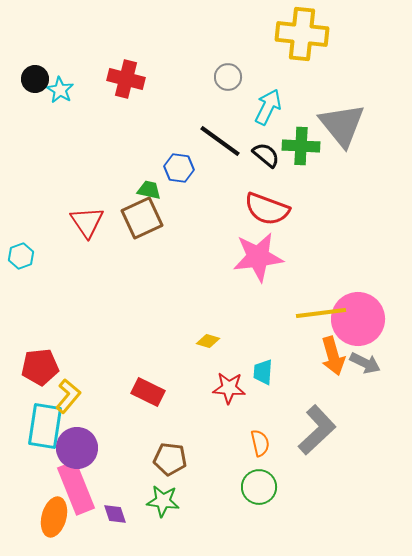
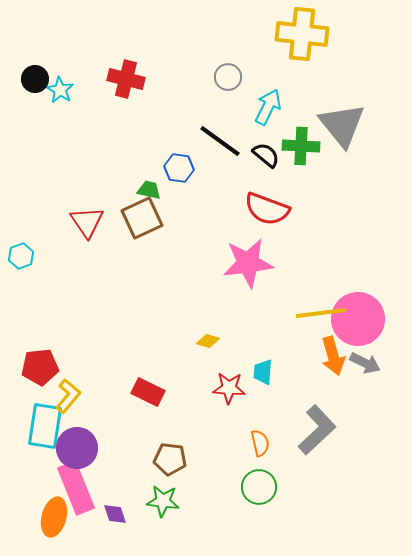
pink star: moved 10 px left, 6 px down
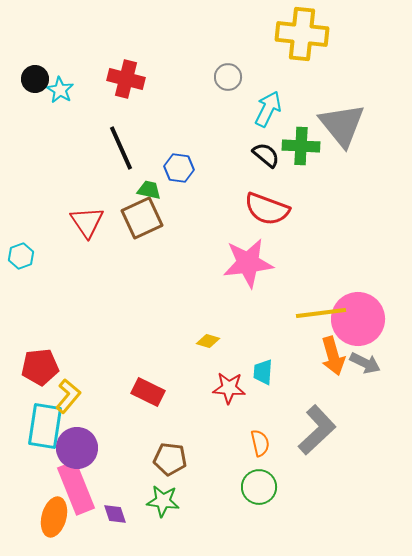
cyan arrow: moved 2 px down
black line: moved 99 px left, 7 px down; rotated 30 degrees clockwise
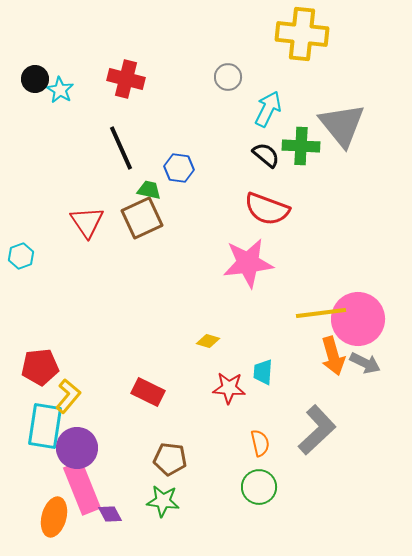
pink rectangle: moved 6 px right
purple diamond: moved 5 px left; rotated 10 degrees counterclockwise
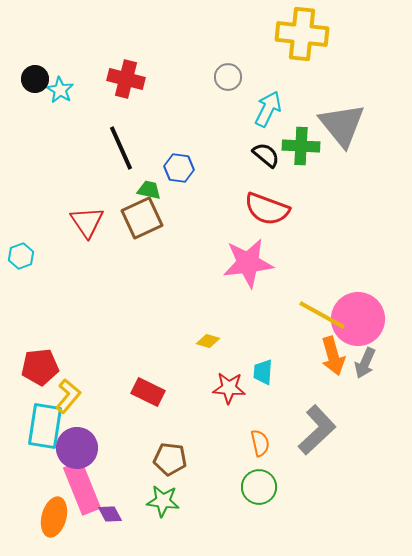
yellow line: moved 1 px right, 2 px down; rotated 36 degrees clockwise
gray arrow: rotated 88 degrees clockwise
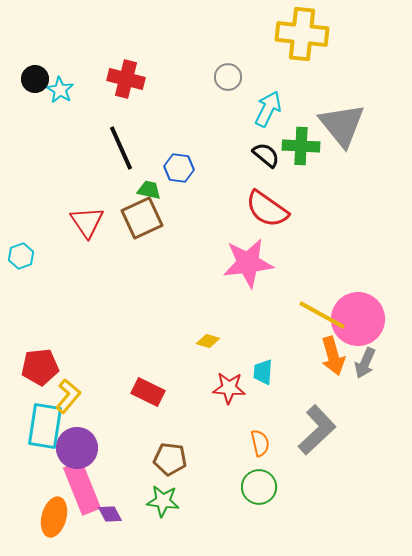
red semicircle: rotated 15 degrees clockwise
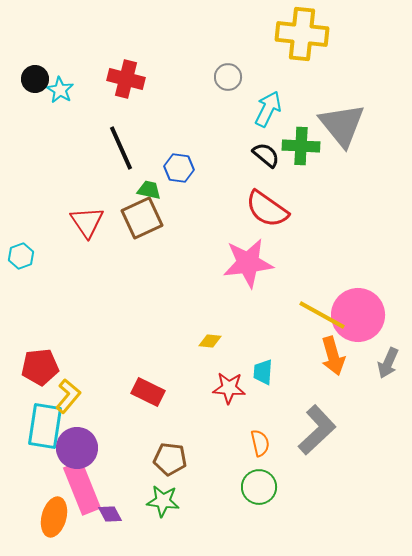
pink circle: moved 4 px up
yellow diamond: moved 2 px right; rotated 10 degrees counterclockwise
gray arrow: moved 23 px right
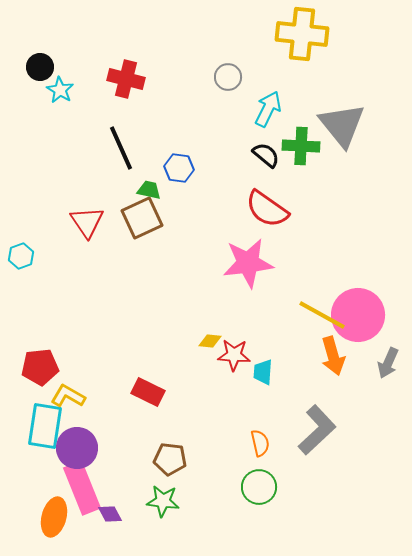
black circle: moved 5 px right, 12 px up
red star: moved 5 px right, 33 px up
yellow L-shape: rotated 100 degrees counterclockwise
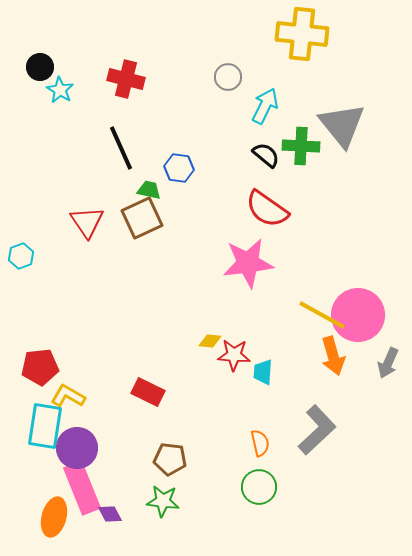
cyan arrow: moved 3 px left, 3 px up
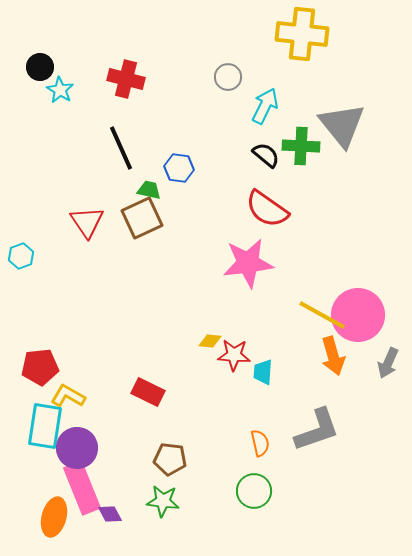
gray L-shape: rotated 24 degrees clockwise
green circle: moved 5 px left, 4 px down
